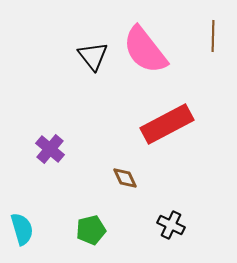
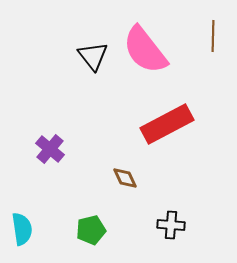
black cross: rotated 20 degrees counterclockwise
cyan semicircle: rotated 8 degrees clockwise
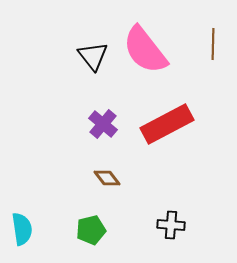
brown line: moved 8 px down
purple cross: moved 53 px right, 25 px up
brown diamond: moved 18 px left; rotated 12 degrees counterclockwise
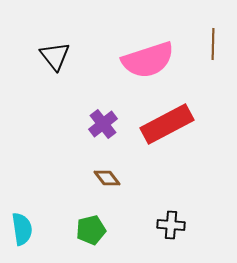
pink semicircle: moved 3 px right, 10 px down; rotated 70 degrees counterclockwise
black triangle: moved 38 px left
purple cross: rotated 12 degrees clockwise
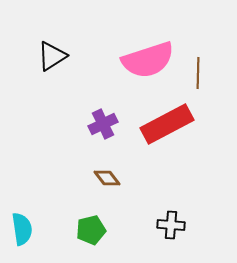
brown line: moved 15 px left, 29 px down
black triangle: moved 3 px left; rotated 36 degrees clockwise
purple cross: rotated 12 degrees clockwise
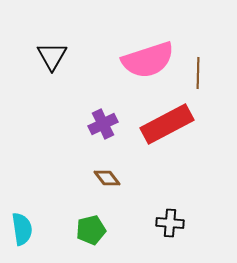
black triangle: rotated 28 degrees counterclockwise
black cross: moved 1 px left, 2 px up
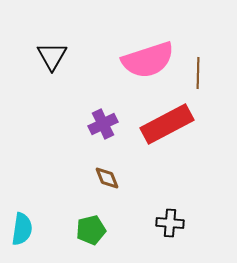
brown diamond: rotated 16 degrees clockwise
cyan semicircle: rotated 16 degrees clockwise
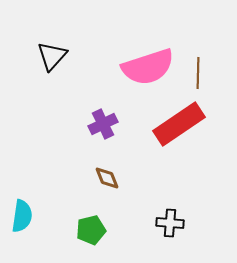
black triangle: rotated 12 degrees clockwise
pink semicircle: moved 7 px down
red rectangle: moved 12 px right; rotated 6 degrees counterclockwise
cyan semicircle: moved 13 px up
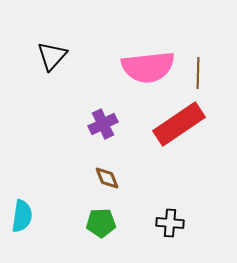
pink semicircle: rotated 12 degrees clockwise
green pentagon: moved 10 px right, 7 px up; rotated 12 degrees clockwise
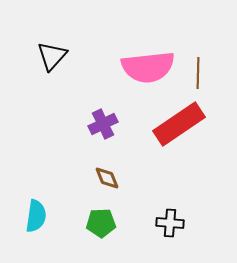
cyan semicircle: moved 14 px right
